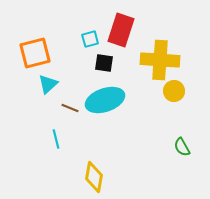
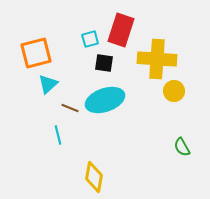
orange square: moved 1 px right
yellow cross: moved 3 px left, 1 px up
cyan line: moved 2 px right, 4 px up
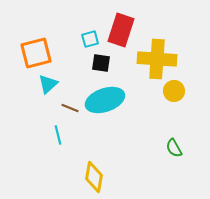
black square: moved 3 px left
green semicircle: moved 8 px left, 1 px down
